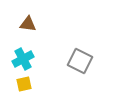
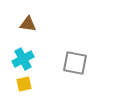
gray square: moved 5 px left, 2 px down; rotated 15 degrees counterclockwise
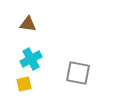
cyan cross: moved 8 px right
gray square: moved 3 px right, 10 px down
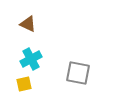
brown triangle: rotated 18 degrees clockwise
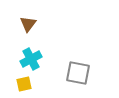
brown triangle: rotated 42 degrees clockwise
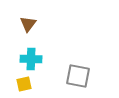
cyan cross: rotated 30 degrees clockwise
gray square: moved 3 px down
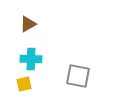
brown triangle: rotated 24 degrees clockwise
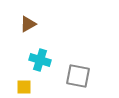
cyan cross: moved 9 px right, 1 px down; rotated 15 degrees clockwise
yellow square: moved 3 px down; rotated 14 degrees clockwise
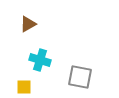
gray square: moved 2 px right, 1 px down
